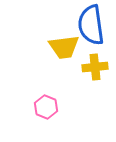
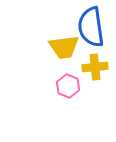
blue semicircle: moved 2 px down
pink hexagon: moved 22 px right, 21 px up
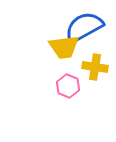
blue semicircle: moved 7 px left; rotated 69 degrees clockwise
yellow cross: rotated 15 degrees clockwise
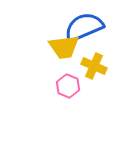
blue semicircle: rotated 6 degrees clockwise
yellow cross: moved 1 px left, 1 px up; rotated 15 degrees clockwise
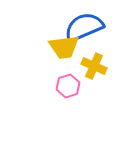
pink hexagon: rotated 20 degrees clockwise
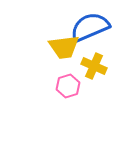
blue semicircle: moved 6 px right
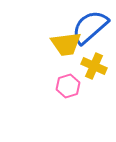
blue semicircle: rotated 18 degrees counterclockwise
yellow trapezoid: moved 2 px right, 3 px up
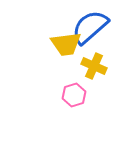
pink hexagon: moved 6 px right, 9 px down
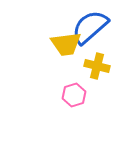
yellow cross: moved 3 px right; rotated 10 degrees counterclockwise
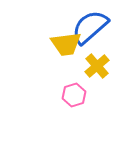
yellow cross: rotated 35 degrees clockwise
